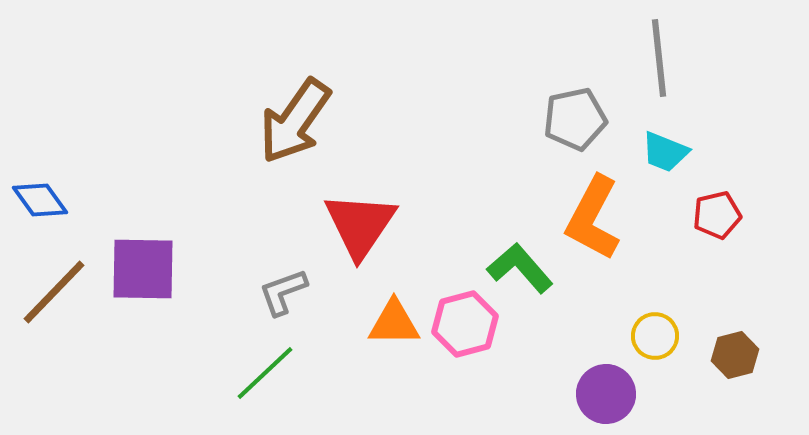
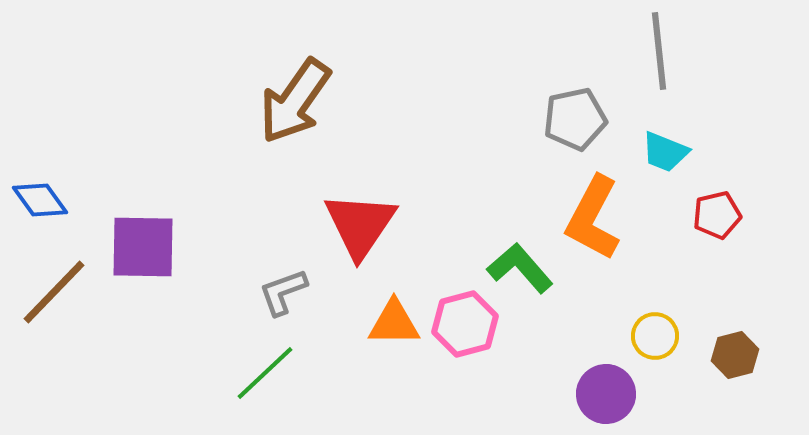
gray line: moved 7 px up
brown arrow: moved 20 px up
purple square: moved 22 px up
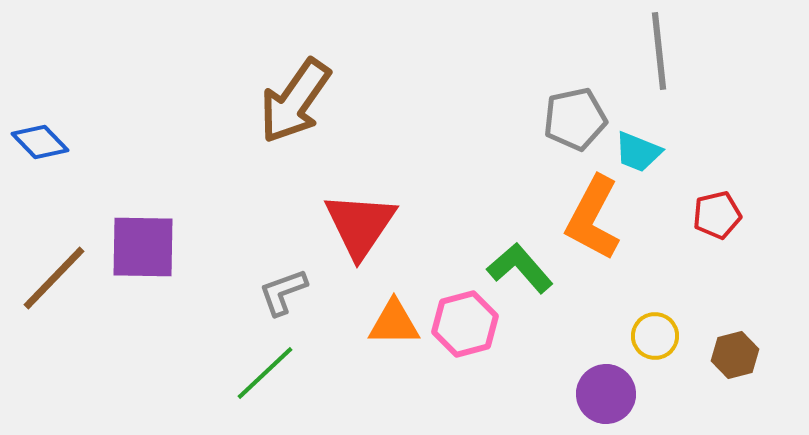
cyan trapezoid: moved 27 px left
blue diamond: moved 58 px up; rotated 8 degrees counterclockwise
brown line: moved 14 px up
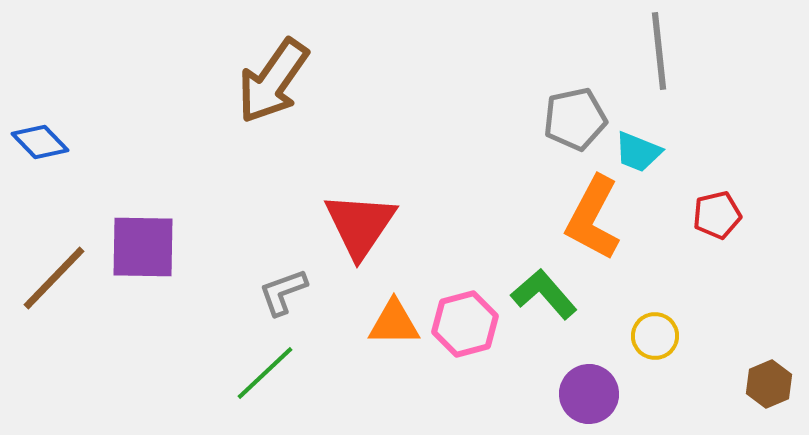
brown arrow: moved 22 px left, 20 px up
green L-shape: moved 24 px right, 26 px down
brown hexagon: moved 34 px right, 29 px down; rotated 9 degrees counterclockwise
purple circle: moved 17 px left
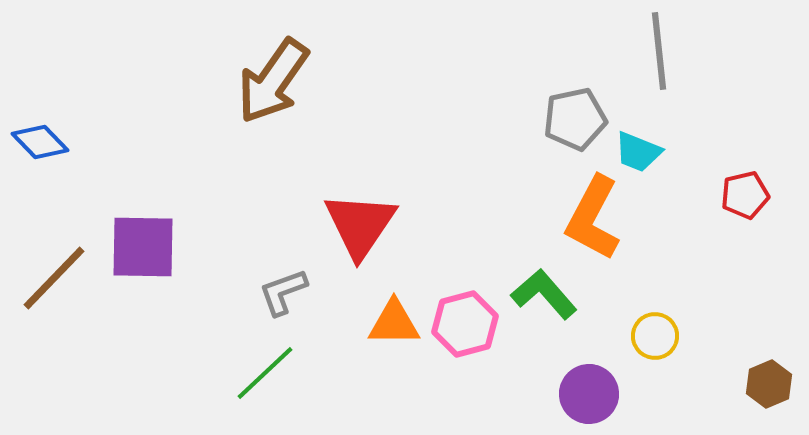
red pentagon: moved 28 px right, 20 px up
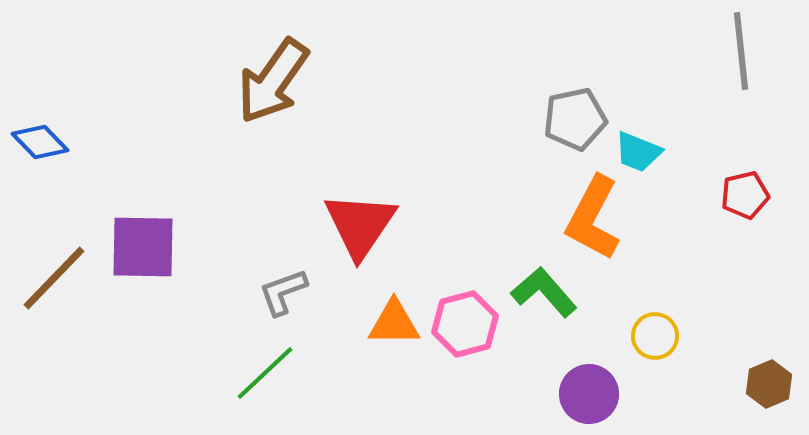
gray line: moved 82 px right
green L-shape: moved 2 px up
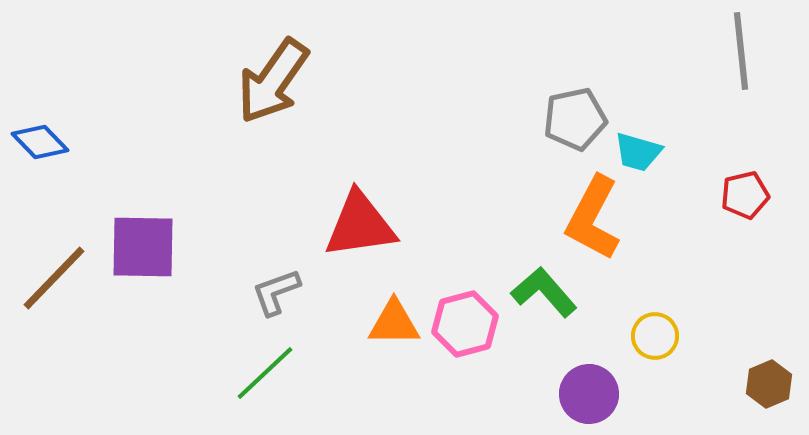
cyan trapezoid: rotated 6 degrees counterclockwise
red triangle: rotated 48 degrees clockwise
gray L-shape: moved 7 px left
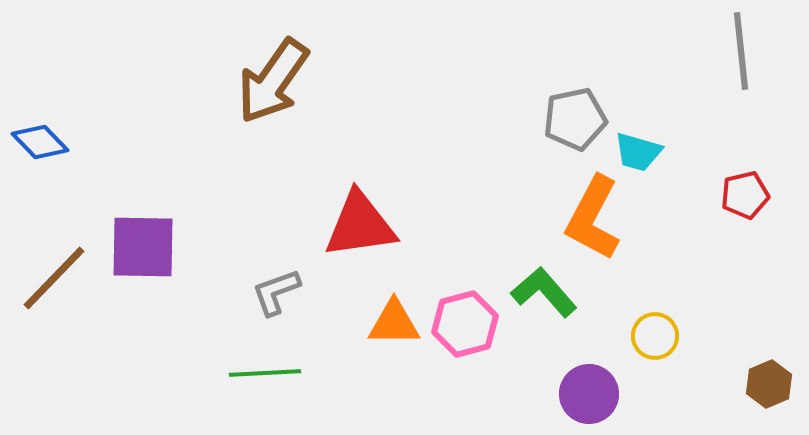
green line: rotated 40 degrees clockwise
